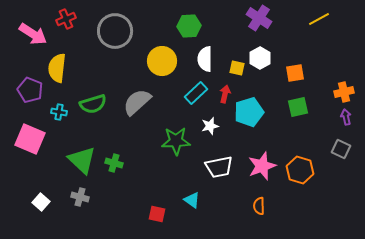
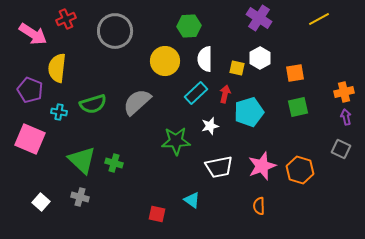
yellow circle: moved 3 px right
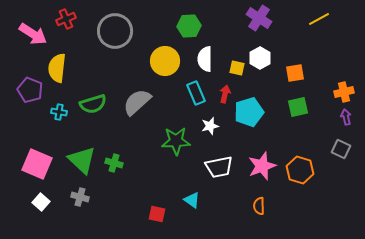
cyan rectangle: rotated 70 degrees counterclockwise
pink square: moved 7 px right, 25 px down
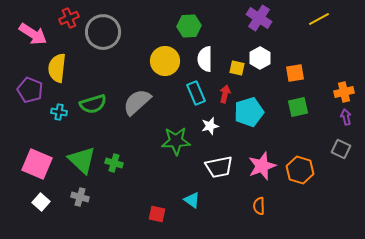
red cross: moved 3 px right, 1 px up
gray circle: moved 12 px left, 1 px down
